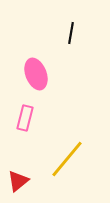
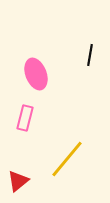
black line: moved 19 px right, 22 px down
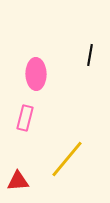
pink ellipse: rotated 20 degrees clockwise
red triangle: rotated 35 degrees clockwise
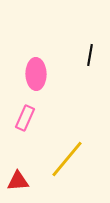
pink rectangle: rotated 10 degrees clockwise
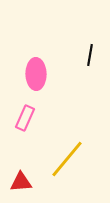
red triangle: moved 3 px right, 1 px down
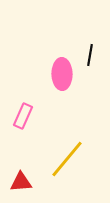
pink ellipse: moved 26 px right
pink rectangle: moved 2 px left, 2 px up
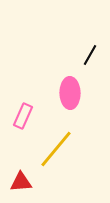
black line: rotated 20 degrees clockwise
pink ellipse: moved 8 px right, 19 px down
yellow line: moved 11 px left, 10 px up
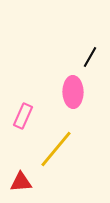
black line: moved 2 px down
pink ellipse: moved 3 px right, 1 px up
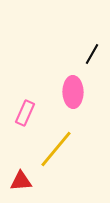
black line: moved 2 px right, 3 px up
pink rectangle: moved 2 px right, 3 px up
red triangle: moved 1 px up
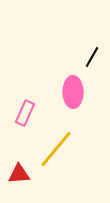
black line: moved 3 px down
red triangle: moved 2 px left, 7 px up
